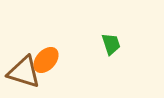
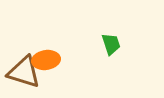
orange ellipse: rotated 40 degrees clockwise
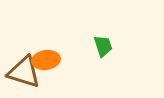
green trapezoid: moved 8 px left, 2 px down
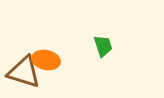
orange ellipse: rotated 20 degrees clockwise
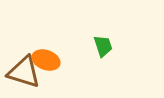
orange ellipse: rotated 8 degrees clockwise
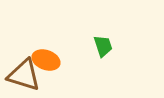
brown triangle: moved 3 px down
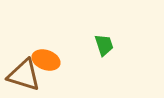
green trapezoid: moved 1 px right, 1 px up
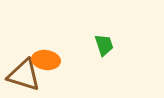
orange ellipse: rotated 12 degrees counterclockwise
